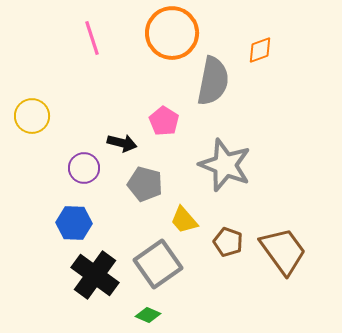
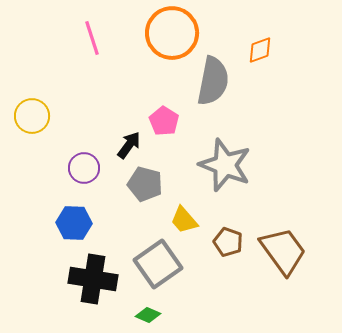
black arrow: moved 7 px right, 2 px down; rotated 68 degrees counterclockwise
black cross: moved 2 px left, 4 px down; rotated 27 degrees counterclockwise
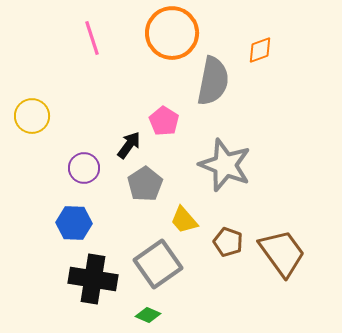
gray pentagon: rotated 24 degrees clockwise
brown trapezoid: moved 1 px left, 2 px down
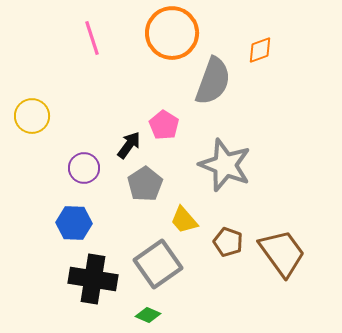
gray semicircle: rotated 9 degrees clockwise
pink pentagon: moved 4 px down
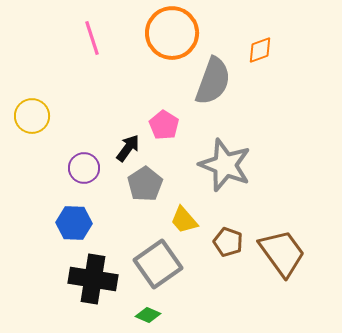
black arrow: moved 1 px left, 3 px down
